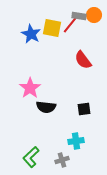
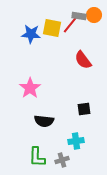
blue star: rotated 24 degrees counterclockwise
black semicircle: moved 2 px left, 14 px down
green L-shape: moved 6 px right; rotated 45 degrees counterclockwise
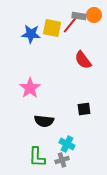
cyan cross: moved 9 px left, 3 px down; rotated 35 degrees clockwise
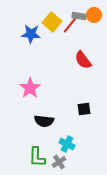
yellow square: moved 6 px up; rotated 30 degrees clockwise
gray cross: moved 3 px left, 2 px down; rotated 16 degrees counterclockwise
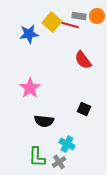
orange circle: moved 3 px right, 1 px down
red line: rotated 66 degrees clockwise
blue star: moved 2 px left; rotated 12 degrees counterclockwise
black square: rotated 32 degrees clockwise
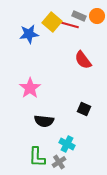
gray rectangle: rotated 16 degrees clockwise
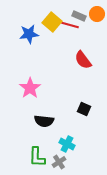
orange circle: moved 2 px up
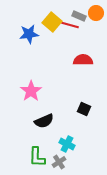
orange circle: moved 1 px left, 1 px up
red semicircle: rotated 126 degrees clockwise
pink star: moved 1 px right, 3 px down
black semicircle: rotated 30 degrees counterclockwise
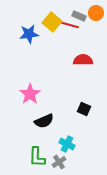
pink star: moved 1 px left, 3 px down
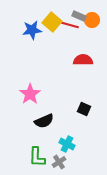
orange circle: moved 4 px left, 7 px down
blue star: moved 3 px right, 4 px up
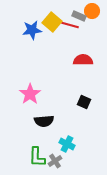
orange circle: moved 9 px up
black square: moved 7 px up
black semicircle: rotated 18 degrees clockwise
gray cross: moved 4 px left, 1 px up
